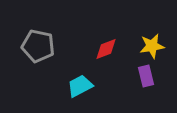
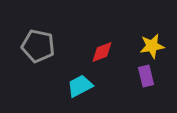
red diamond: moved 4 px left, 3 px down
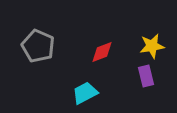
gray pentagon: rotated 12 degrees clockwise
cyan trapezoid: moved 5 px right, 7 px down
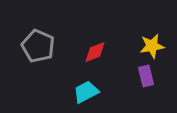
red diamond: moved 7 px left
cyan trapezoid: moved 1 px right, 1 px up
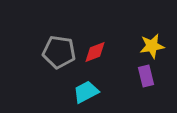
gray pentagon: moved 21 px right, 6 px down; rotated 16 degrees counterclockwise
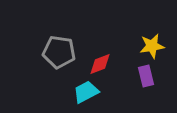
red diamond: moved 5 px right, 12 px down
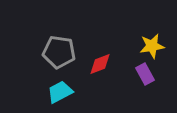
purple rectangle: moved 1 px left, 2 px up; rotated 15 degrees counterclockwise
cyan trapezoid: moved 26 px left
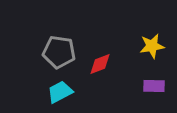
purple rectangle: moved 9 px right, 12 px down; rotated 60 degrees counterclockwise
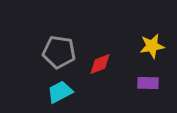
purple rectangle: moved 6 px left, 3 px up
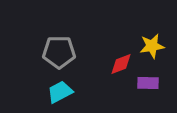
gray pentagon: rotated 8 degrees counterclockwise
red diamond: moved 21 px right
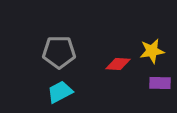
yellow star: moved 5 px down
red diamond: moved 3 px left; rotated 25 degrees clockwise
purple rectangle: moved 12 px right
